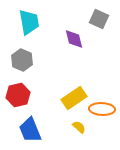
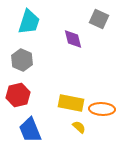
cyan trapezoid: rotated 28 degrees clockwise
purple diamond: moved 1 px left
yellow rectangle: moved 3 px left, 5 px down; rotated 45 degrees clockwise
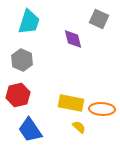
blue trapezoid: rotated 12 degrees counterclockwise
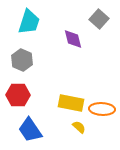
gray square: rotated 18 degrees clockwise
red hexagon: rotated 15 degrees clockwise
